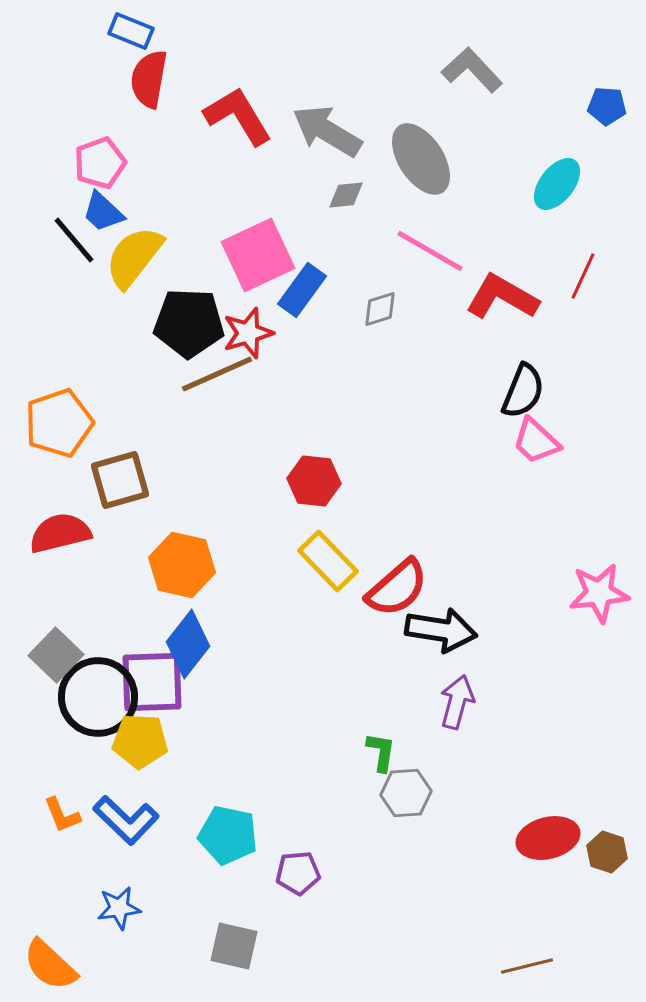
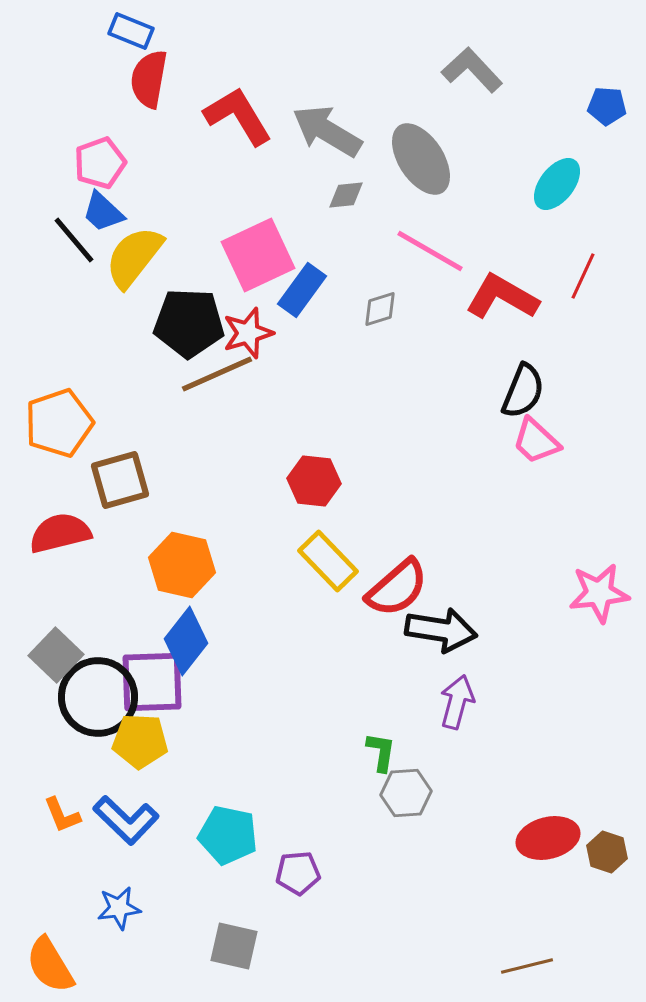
blue diamond at (188, 644): moved 2 px left, 3 px up
orange semicircle at (50, 965): rotated 16 degrees clockwise
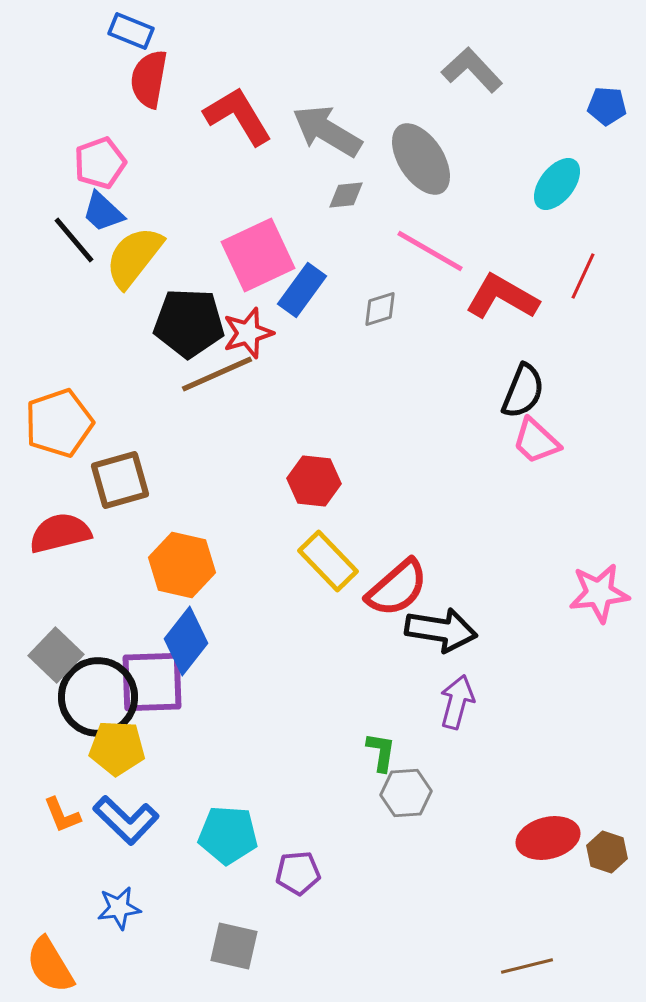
yellow pentagon at (140, 741): moved 23 px left, 7 px down
cyan pentagon at (228, 835): rotated 8 degrees counterclockwise
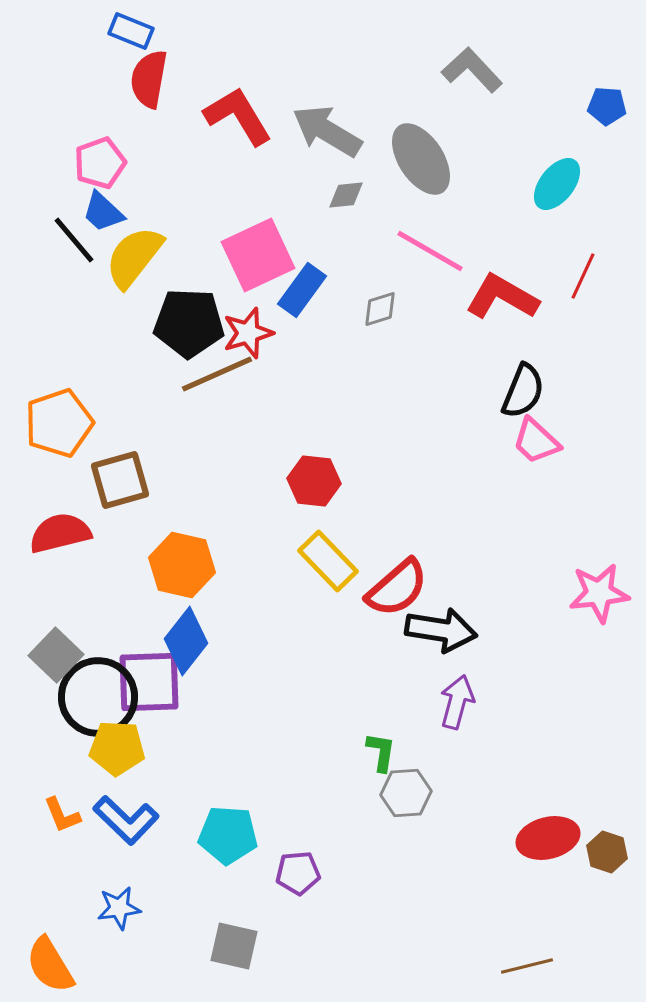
purple square at (152, 682): moved 3 px left
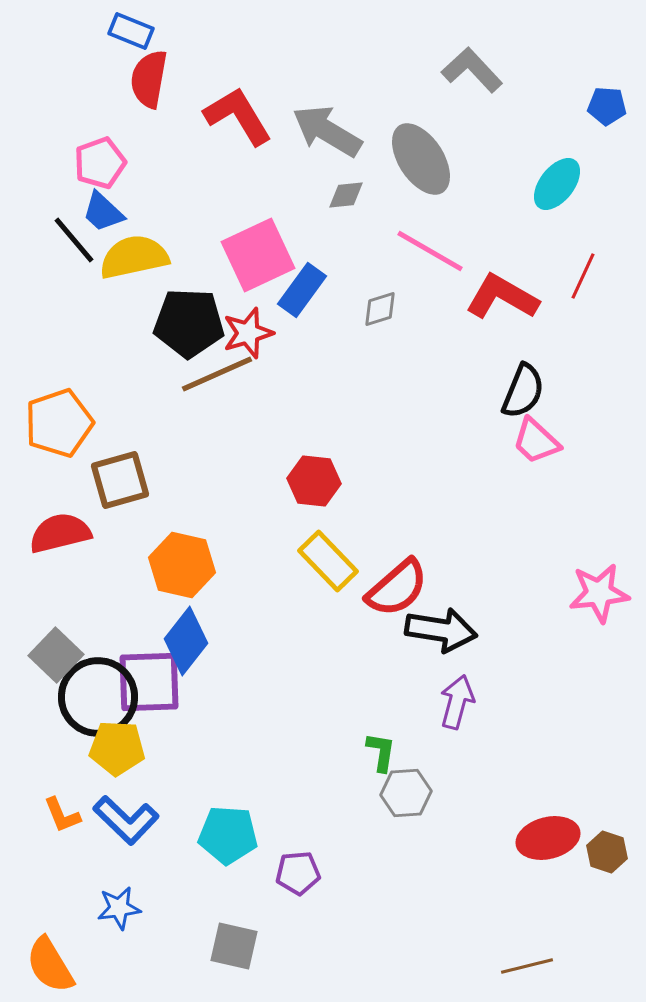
yellow semicircle at (134, 257): rotated 40 degrees clockwise
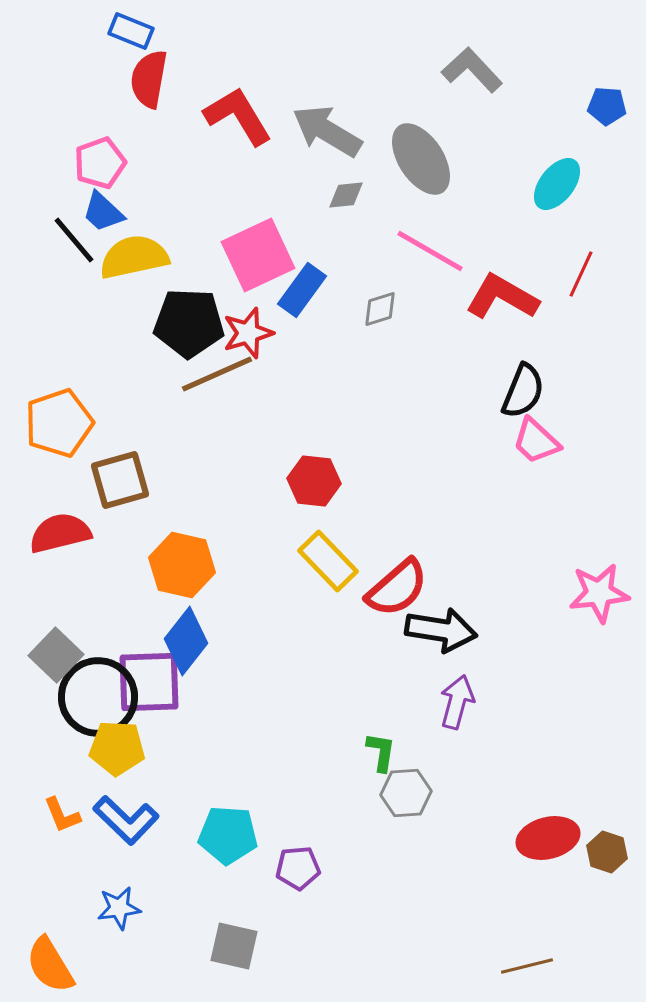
red line at (583, 276): moved 2 px left, 2 px up
purple pentagon at (298, 873): moved 5 px up
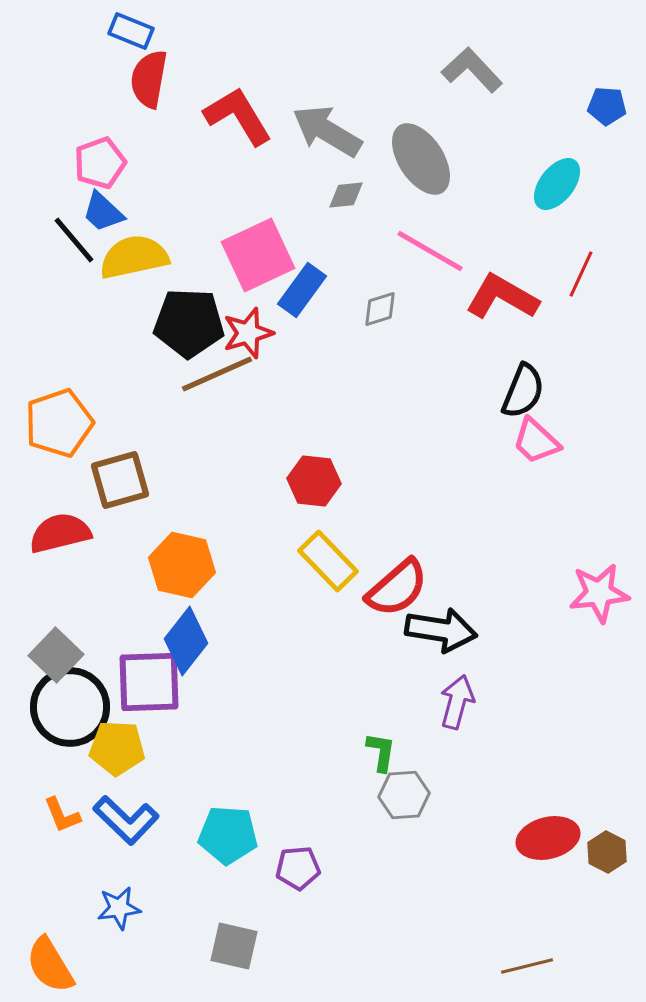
black circle at (98, 697): moved 28 px left, 10 px down
gray hexagon at (406, 793): moved 2 px left, 2 px down
brown hexagon at (607, 852): rotated 9 degrees clockwise
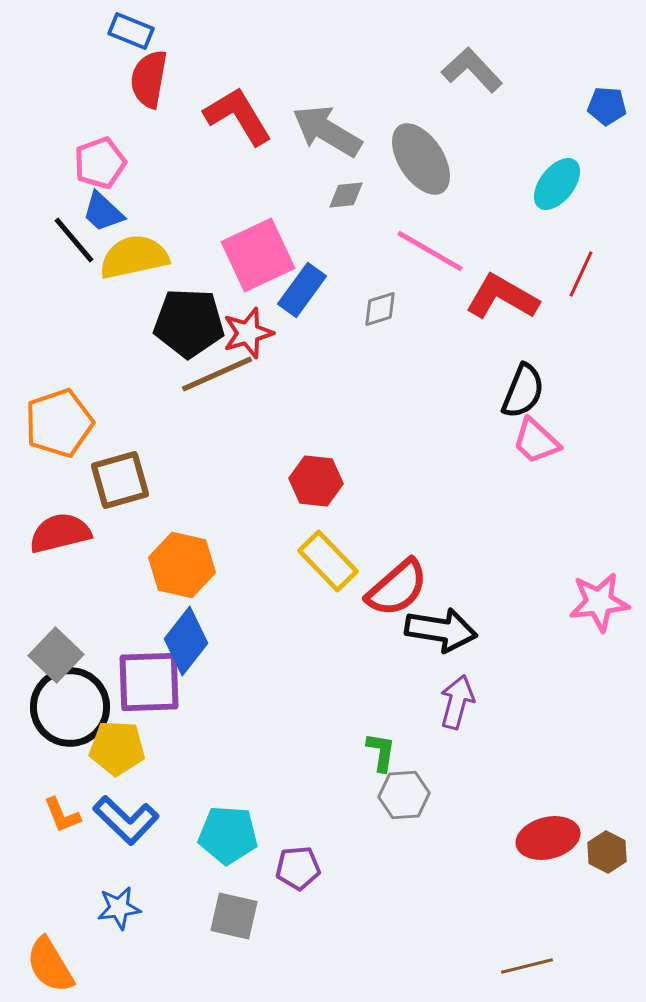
red hexagon at (314, 481): moved 2 px right
pink star at (599, 593): moved 9 px down
gray square at (234, 946): moved 30 px up
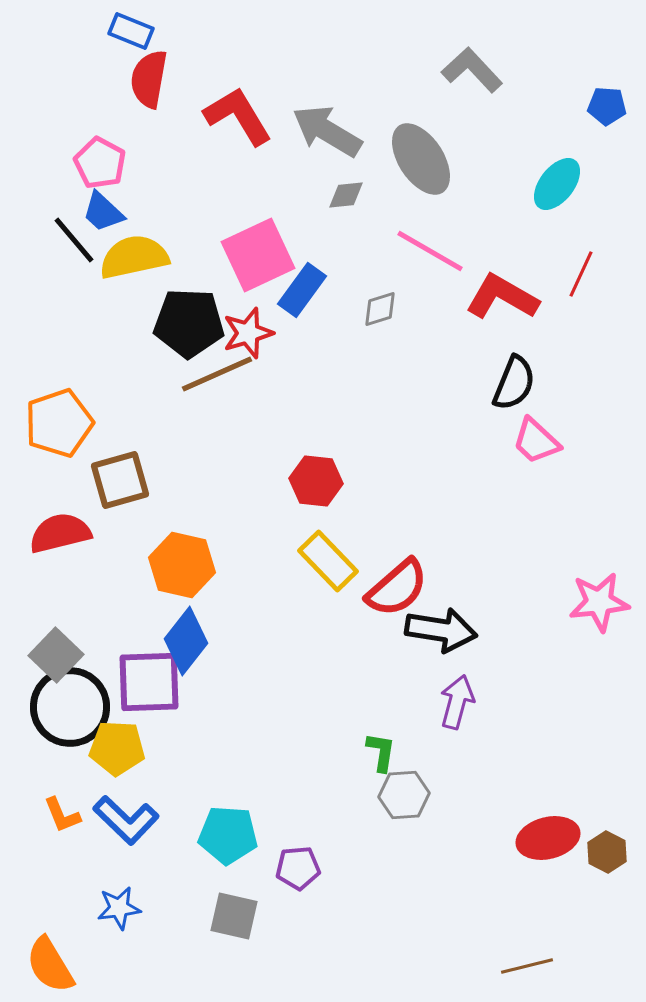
pink pentagon at (100, 163): rotated 24 degrees counterclockwise
black semicircle at (523, 391): moved 9 px left, 8 px up
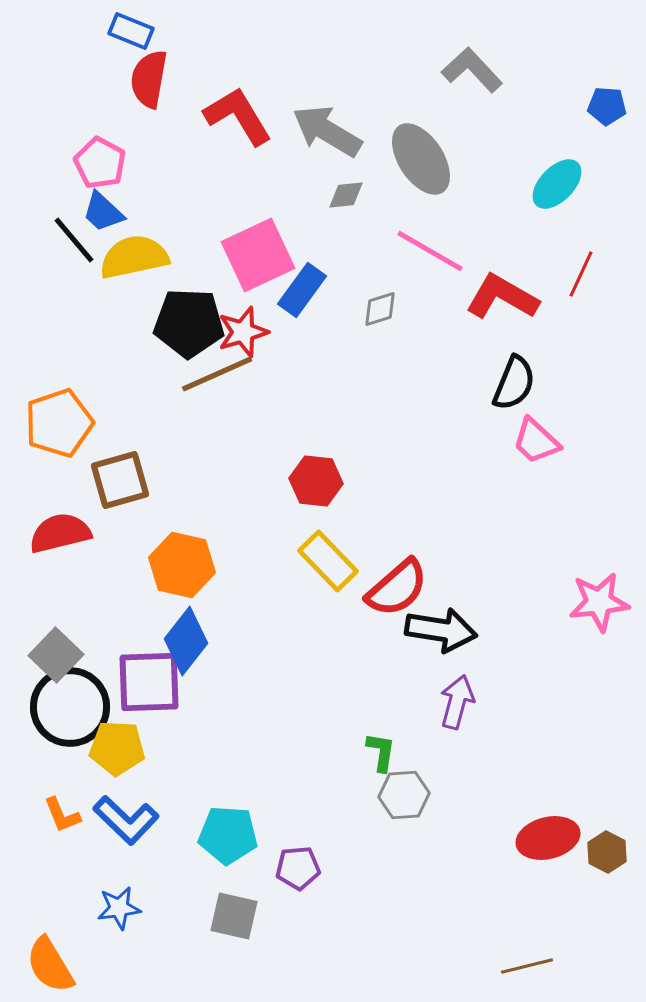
cyan ellipse at (557, 184): rotated 6 degrees clockwise
red star at (248, 333): moved 5 px left, 1 px up
